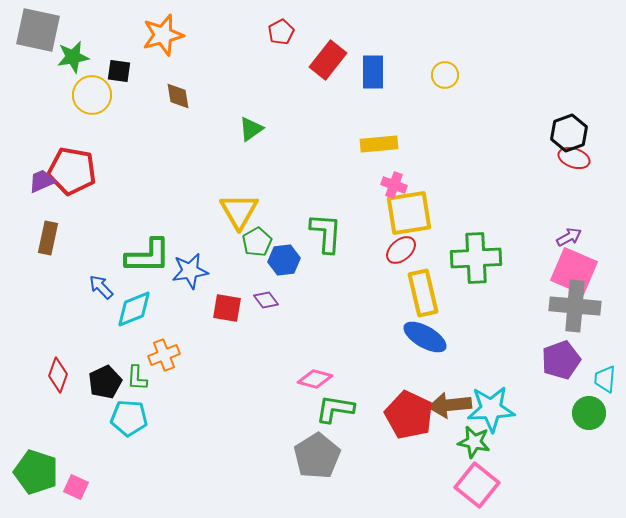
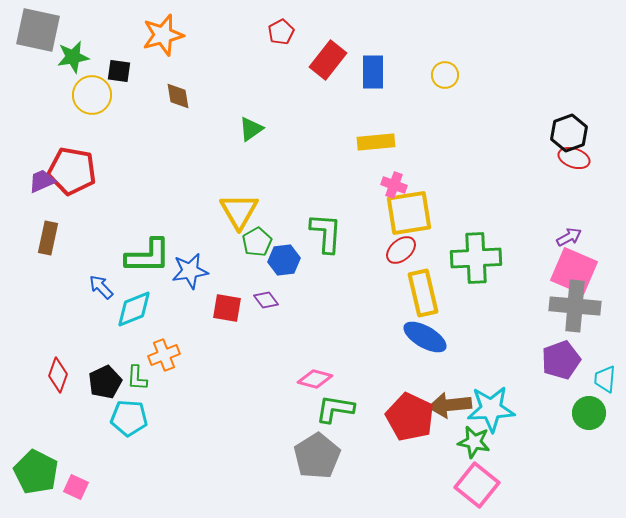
yellow rectangle at (379, 144): moved 3 px left, 2 px up
red pentagon at (409, 415): moved 1 px right, 2 px down
green pentagon at (36, 472): rotated 9 degrees clockwise
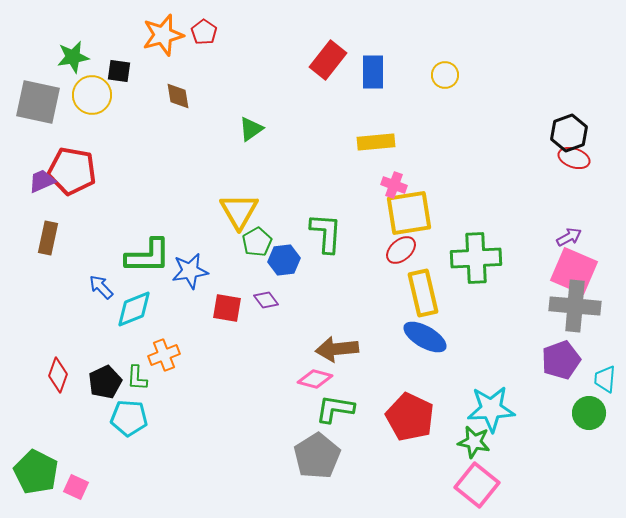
gray square at (38, 30): moved 72 px down
red pentagon at (281, 32): moved 77 px left; rotated 10 degrees counterclockwise
brown arrow at (450, 405): moved 113 px left, 56 px up
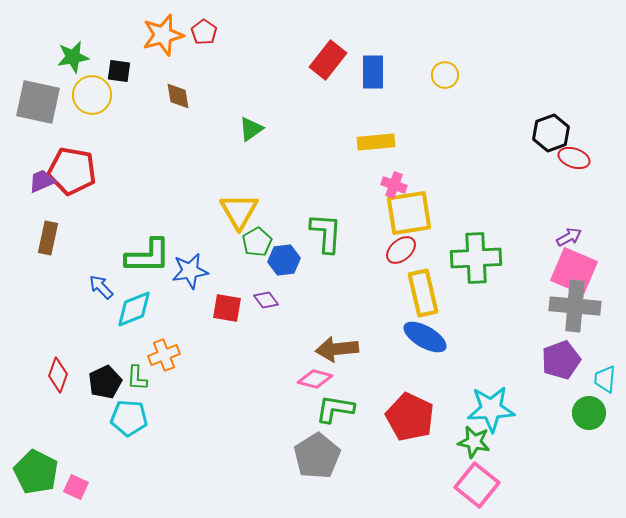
black hexagon at (569, 133): moved 18 px left
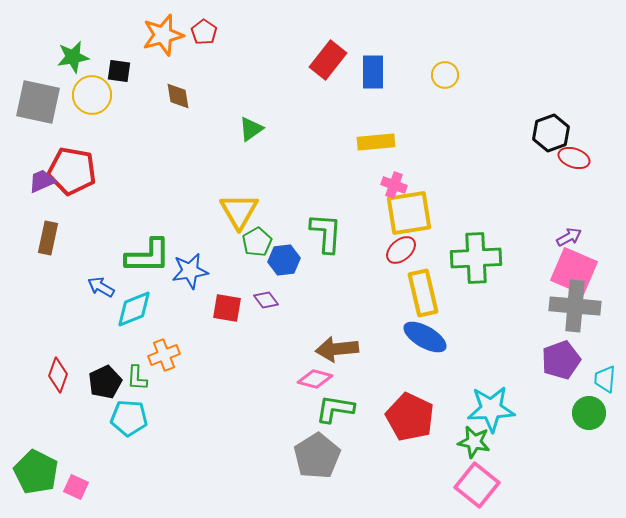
blue arrow at (101, 287): rotated 16 degrees counterclockwise
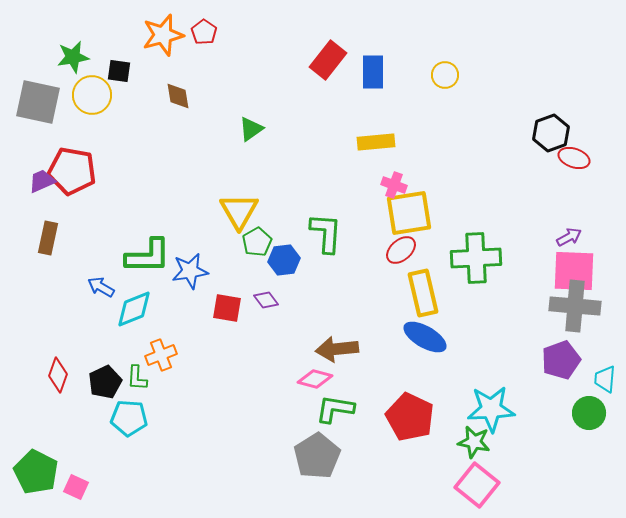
pink square at (574, 271): rotated 21 degrees counterclockwise
orange cross at (164, 355): moved 3 px left
